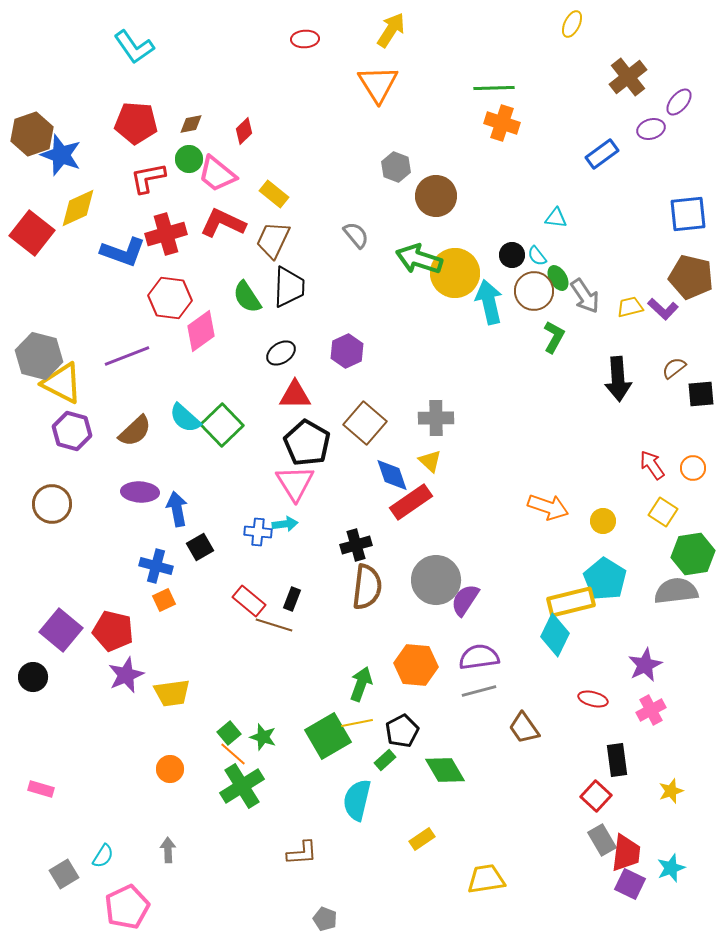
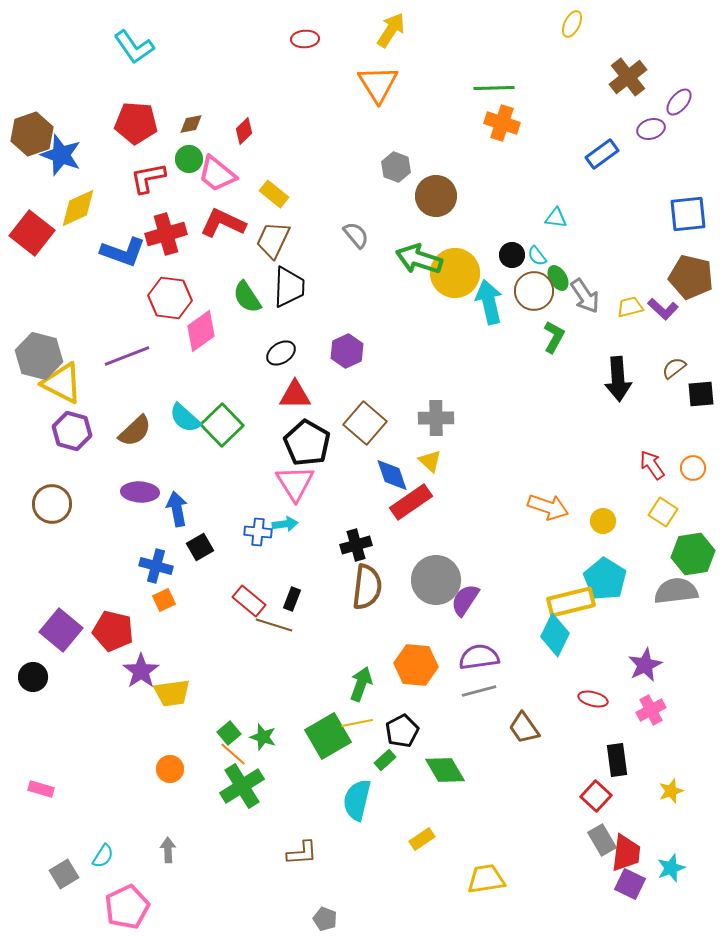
purple star at (126, 675): moved 15 px right, 4 px up; rotated 12 degrees counterclockwise
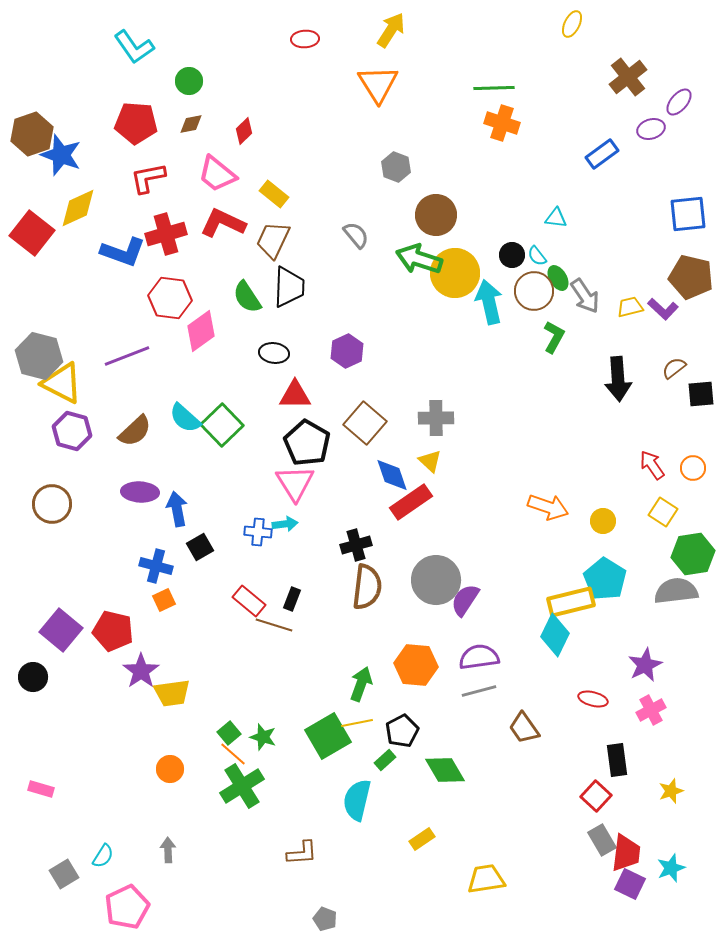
green circle at (189, 159): moved 78 px up
brown circle at (436, 196): moved 19 px down
black ellipse at (281, 353): moved 7 px left; rotated 40 degrees clockwise
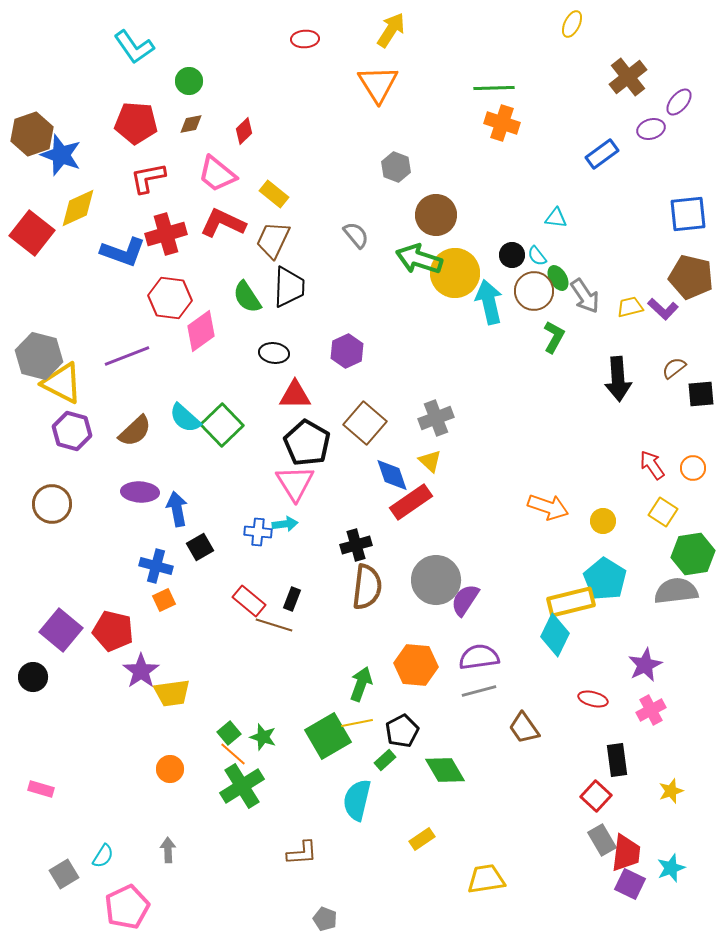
gray cross at (436, 418): rotated 20 degrees counterclockwise
